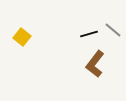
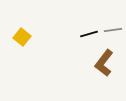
gray line: rotated 48 degrees counterclockwise
brown L-shape: moved 9 px right, 1 px up
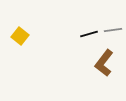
yellow square: moved 2 px left, 1 px up
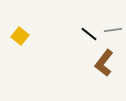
black line: rotated 54 degrees clockwise
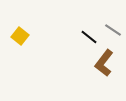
gray line: rotated 42 degrees clockwise
black line: moved 3 px down
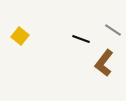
black line: moved 8 px left, 2 px down; rotated 18 degrees counterclockwise
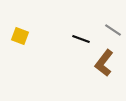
yellow square: rotated 18 degrees counterclockwise
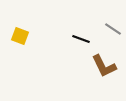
gray line: moved 1 px up
brown L-shape: moved 3 px down; rotated 64 degrees counterclockwise
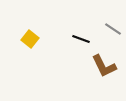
yellow square: moved 10 px right, 3 px down; rotated 18 degrees clockwise
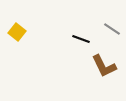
gray line: moved 1 px left
yellow square: moved 13 px left, 7 px up
